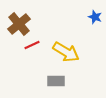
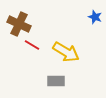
brown cross: rotated 25 degrees counterclockwise
red line: rotated 56 degrees clockwise
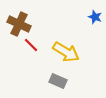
red line: moved 1 px left; rotated 14 degrees clockwise
gray rectangle: moved 2 px right; rotated 24 degrees clockwise
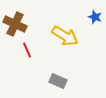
brown cross: moved 4 px left
red line: moved 4 px left, 5 px down; rotated 21 degrees clockwise
yellow arrow: moved 1 px left, 16 px up
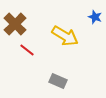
brown cross: rotated 20 degrees clockwise
red line: rotated 28 degrees counterclockwise
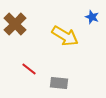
blue star: moved 3 px left
red line: moved 2 px right, 19 px down
gray rectangle: moved 1 px right, 2 px down; rotated 18 degrees counterclockwise
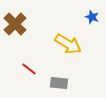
yellow arrow: moved 3 px right, 8 px down
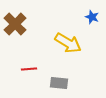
yellow arrow: moved 1 px up
red line: rotated 42 degrees counterclockwise
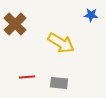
blue star: moved 1 px left, 2 px up; rotated 16 degrees counterclockwise
yellow arrow: moved 7 px left
red line: moved 2 px left, 8 px down
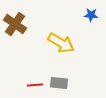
brown cross: rotated 10 degrees counterclockwise
red line: moved 8 px right, 8 px down
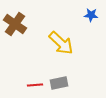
yellow arrow: rotated 12 degrees clockwise
gray rectangle: rotated 18 degrees counterclockwise
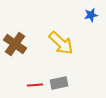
blue star: rotated 16 degrees counterclockwise
brown cross: moved 20 px down
